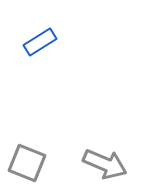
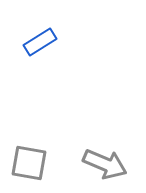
gray square: moved 2 px right; rotated 12 degrees counterclockwise
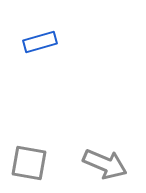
blue rectangle: rotated 16 degrees clockwise
